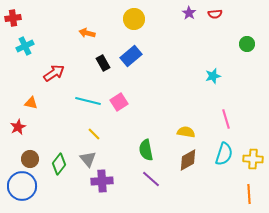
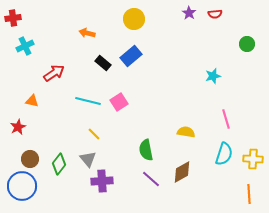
black rectangle: rotated 21 degrees counterclockwise
orange triangle: moved 1 px right, 2 px up
brown diamond: moved 6 px left, 12 px down
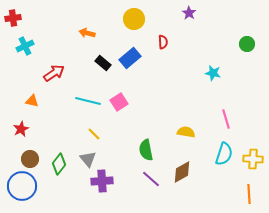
red semicircle: moved 52 px left, 28 px down; rotated 88 degrees counterclockwise
blue rectangle: moved 1 px left, 2 px down
cyan star: moved 3 px up; rotated 28 degrees clockwise
red star: moved 3 px right, 2 px down
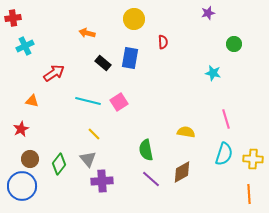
purple star: moved 19 px right; rotated 24 degrees clockwise
green circle: moved 13 px left
blue rectangle: rotated 40 degrees counterclockwise
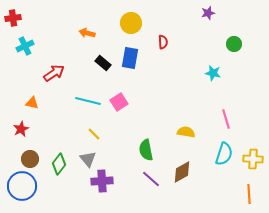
yellow circle: moved 3 px left, 4 px down
orange triangle: moved 2 px down
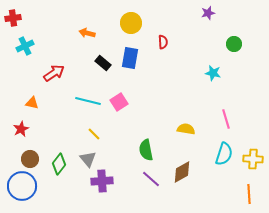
yellow semicircle: moved 3 px up
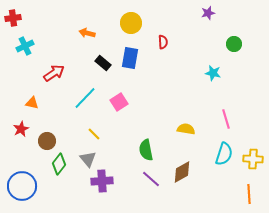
cyan line: moved 3 px left, 3 px up; rotated 60 degrees counterclockwise
brown circle: moved 17 px right, 18 px up
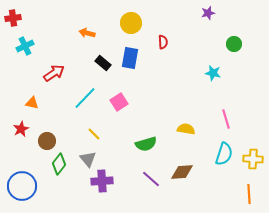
green semicircle: moved 6 px up; rotated 95 degrees counterclockwise
brown diamond: rotated 25 degrees clockwise
